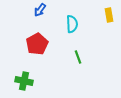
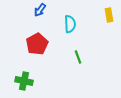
cyan semicircle: moved 2 px left
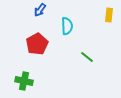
yellow rectangle: rotated 16 degrees clockwise
cyan semicircle: moved 3 px left, 2 px down
green line: moved 9 px right; rotated 32 degrees counterclockwise
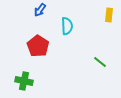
red pentagon: moved 1 px right, 2 px down; rotated 10 degrees counterclockwise
green line: moved 13 px right, 5 px down
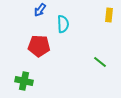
cyan semicircle: moved 4 px left, 2 px up
red pentagon: moved 1 px right; rotated 30 degrees counterclockwise
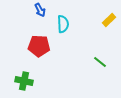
blue arrow: rotated 64 degrees counterclockwise
yellow rectangle: moved 5 px down; rotated 40 degrees clockwise
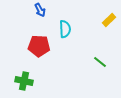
cyan semicircle: moved 2 px right, 5 px down
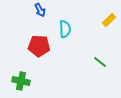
green cross: moved 3 px left
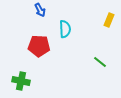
yellow rectangle: rotated 24 degrees counterclockwise
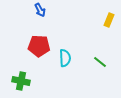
cyan semicircle: moved 29 px down
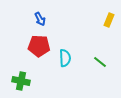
blue arrow: moved 9 px down
